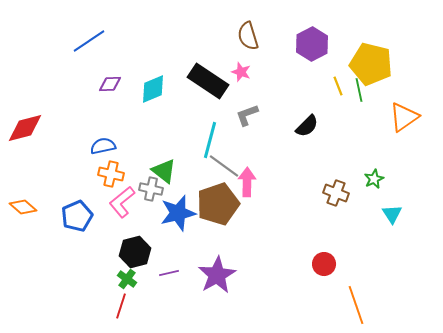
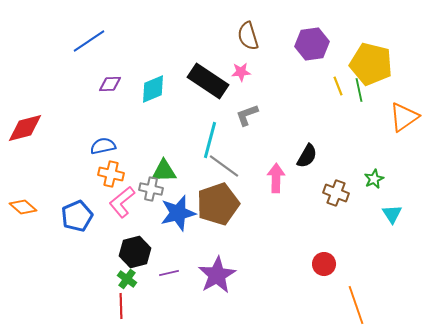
purple hexagon: rotated 20 degrees clockwise
pink star: rotated 24 degrees counterclockwise
black semicircle: moved 30 px down; rotated 15 degrees counterclockwise
green triangle: rotated 40 degrees counterclockwise
pink arrow: moved 29 px right, 4 px up
red line: rotated 20 degrees counterclockwise
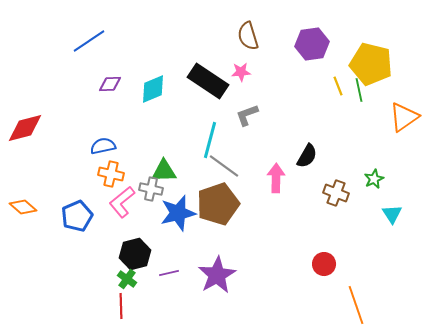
black hexagon: moved 2 px down
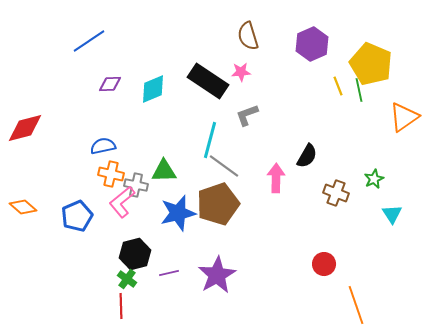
purple hexagon: rotated 16 degrees counterclockwise
yellow pentagon: rotated 9 degrees clockwise
gray cross: moved 15 px left, 4 px up
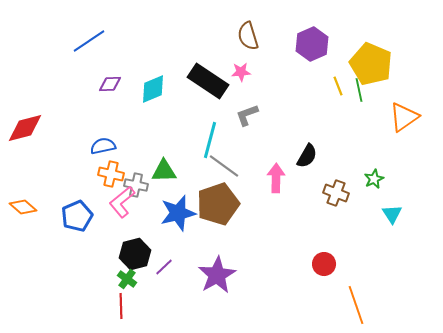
purple line: moved 5 px left, 6 px up; rotated 30 degrees counterclockwise
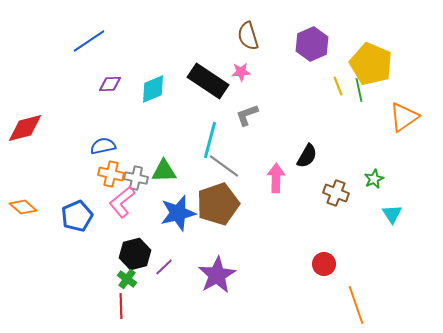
gray cross: moved 7 px up
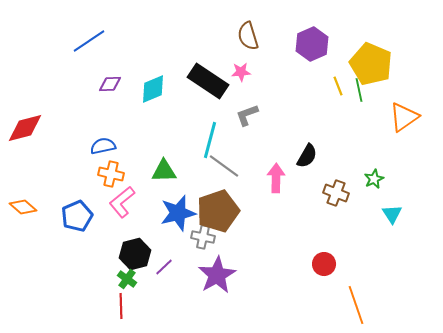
gray cross: moved 67 px right, 59 px down
brown pentagon: moved 7 px down
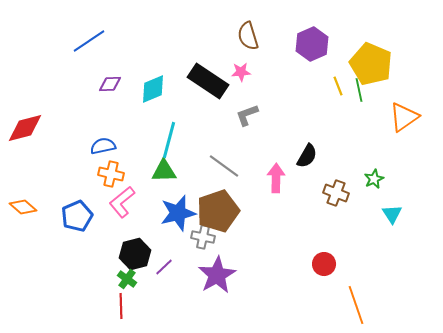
cyan line: moved 41 px left
